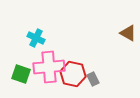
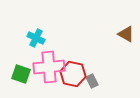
brown triangle: moved 2 px left, 1 px down
gray rectangle: moved 1 px left, 2 px down
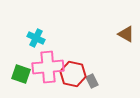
pink cross: moved 1 px left
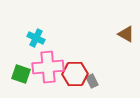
red hexagon: moved 2 px right; rotated 15 degrees counterclockwise
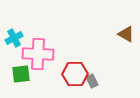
cyan cross: moved 22 px left; rotated 36 degrees clockwise
pink cross: moved 10 px left, 13 px up; rotated 8 degrees clockwise
green square: rotated 24 degrees counterclockwise
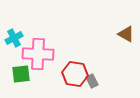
red hexagon: rotated 10 degrees clockwise
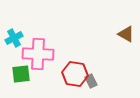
gray rectangle: moved 1 px left
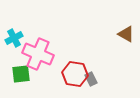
pink cross: rotated 20 degrees clockwise
gray rectangle: moved 2 px up
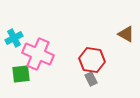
red hexagon: moved 17 px right, 14 px up
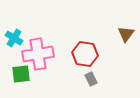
brown triangle: rotated 36 degrees clockwise
cyan cross: rotated 30 degrees counterclockwise
pink cross: rotated 32 degrees counterclockwise
red hexagon: moved 7 px left, 6 px up
